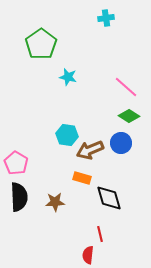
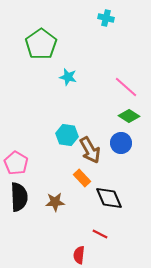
cyan cross: rotated 21 degrees clockwise
brown arrow: rotated 96 degrees counterclockwise
orange rectangle: rotated 30 degrees clockwise
black diamond: rotated 8 degrees counterclockwise
red line: rotated 49 degrees counterclockwise
red semicircle: moved 9 px left
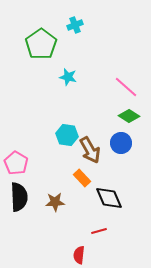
cyan cross: moved 31 px left, 7 px down; rotated 35 degrees counterclockwise
red line: moved 1 px left, 3 px up; rotated 42 degrees counterclockwise
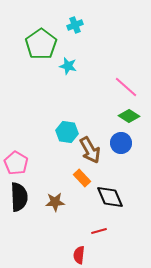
cyan star: moved 11 px up
cyan hexagon: moved 3 px up
black diamond: moved 1 px right, 1 px up
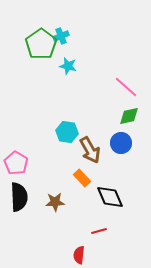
cyan cross: moved 14 px left, 11 px down
green diamond: rotated 45 degrees counterclockwise
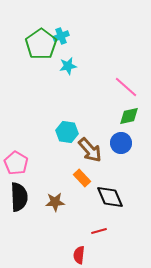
cyan star: rotated 24 degrees counterclockwise
brown arrow: rotated 12 degrees counterclockwise
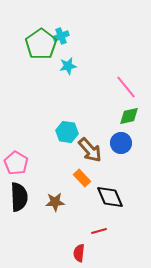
pink line: rotated 10 degrees clockwise
red semicircle: moved 2 px up
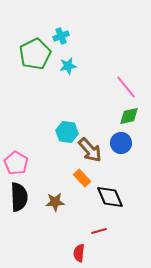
green pentagon: moved 6 px left, 10 px down; rotated 8 degrees clockwise
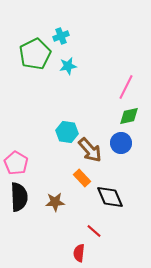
pink line: rotated 65 degrees clockwise
red line: moved 5 px left; rotated 56 degrees clockwise
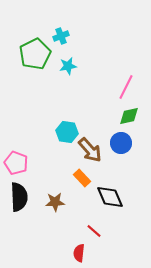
pink pentagon: rotated 10 degrees counterclockwise
